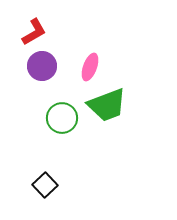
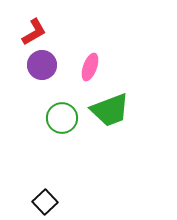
purple circle: moved 1 px up
green trapezoid: moved 3 px right, 5 px down
black square: moved 17 px down
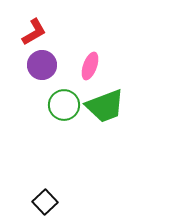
pink ellipse: moved 1 px up
green trapezoid: moved 5 px left, 4 px up
green circle: moved 2 px right, 13 px up
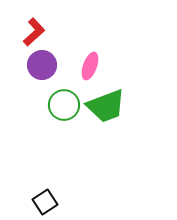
red L-shape: rotated 12 degrees counterclockwise
green trapezoid: moved 1 px right
black square: rotated 10 degrees clockwise
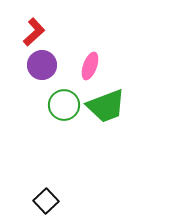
black square: moved 1 px right, 1 px up; rotated 10 degrees counterclockwise
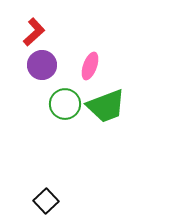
green circle: moved 1 px right, 1 px up
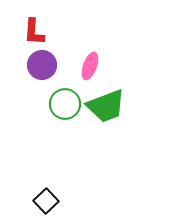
red L-shape: rotated 136 degrees clockwise
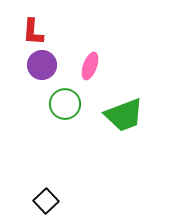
red L-shape: moved 1 px left
green trapezoid: moved 18 px right, 9 px down
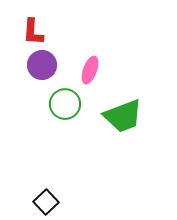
pink ellipse: moved 4 px down
green trapezoid: moved 1 px left, 1 px down
black square: moved 1 px down
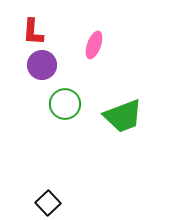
pink ellipse: moved 4 px right, 25 px up
black square: moved 2 px right, 1 px down
